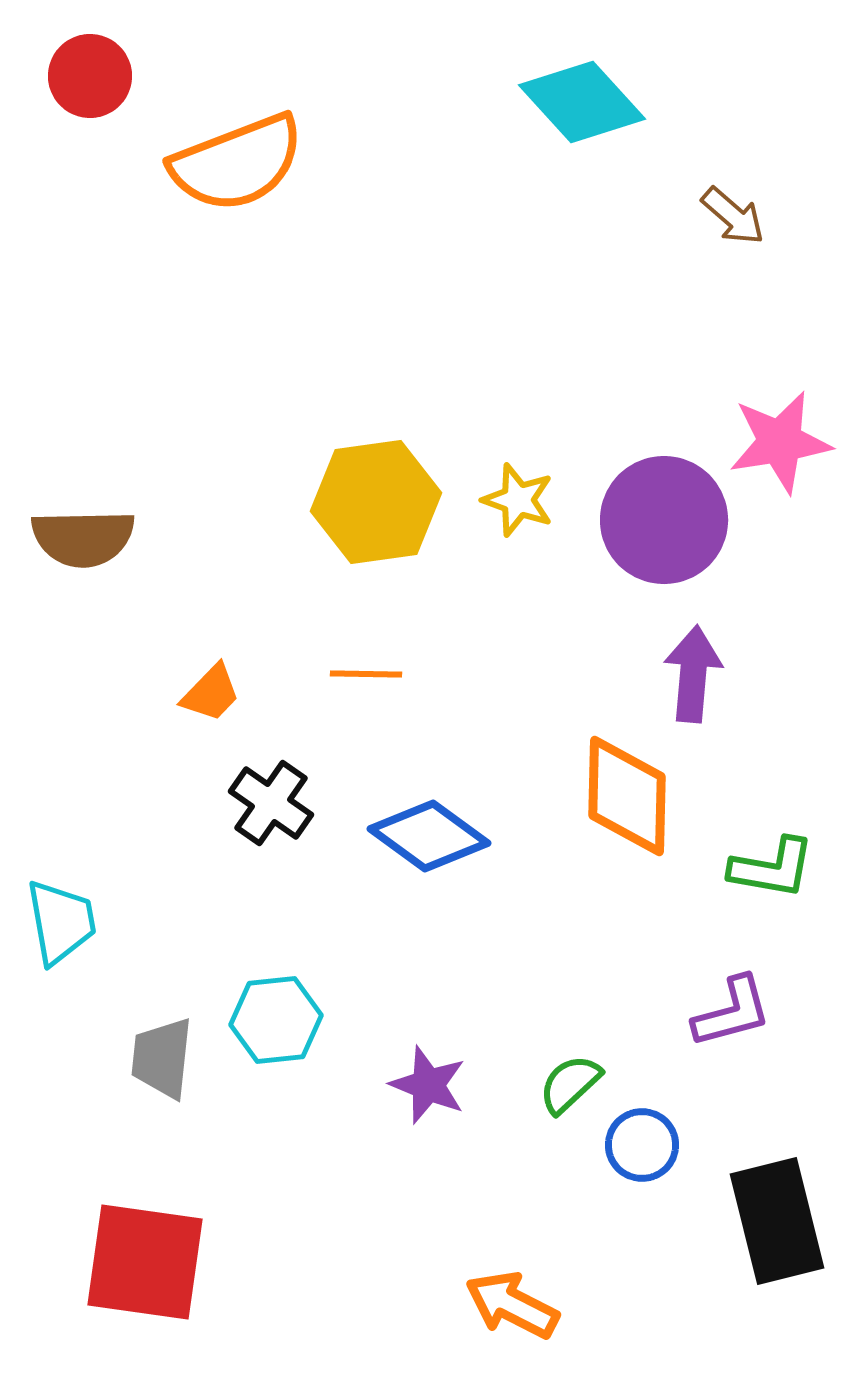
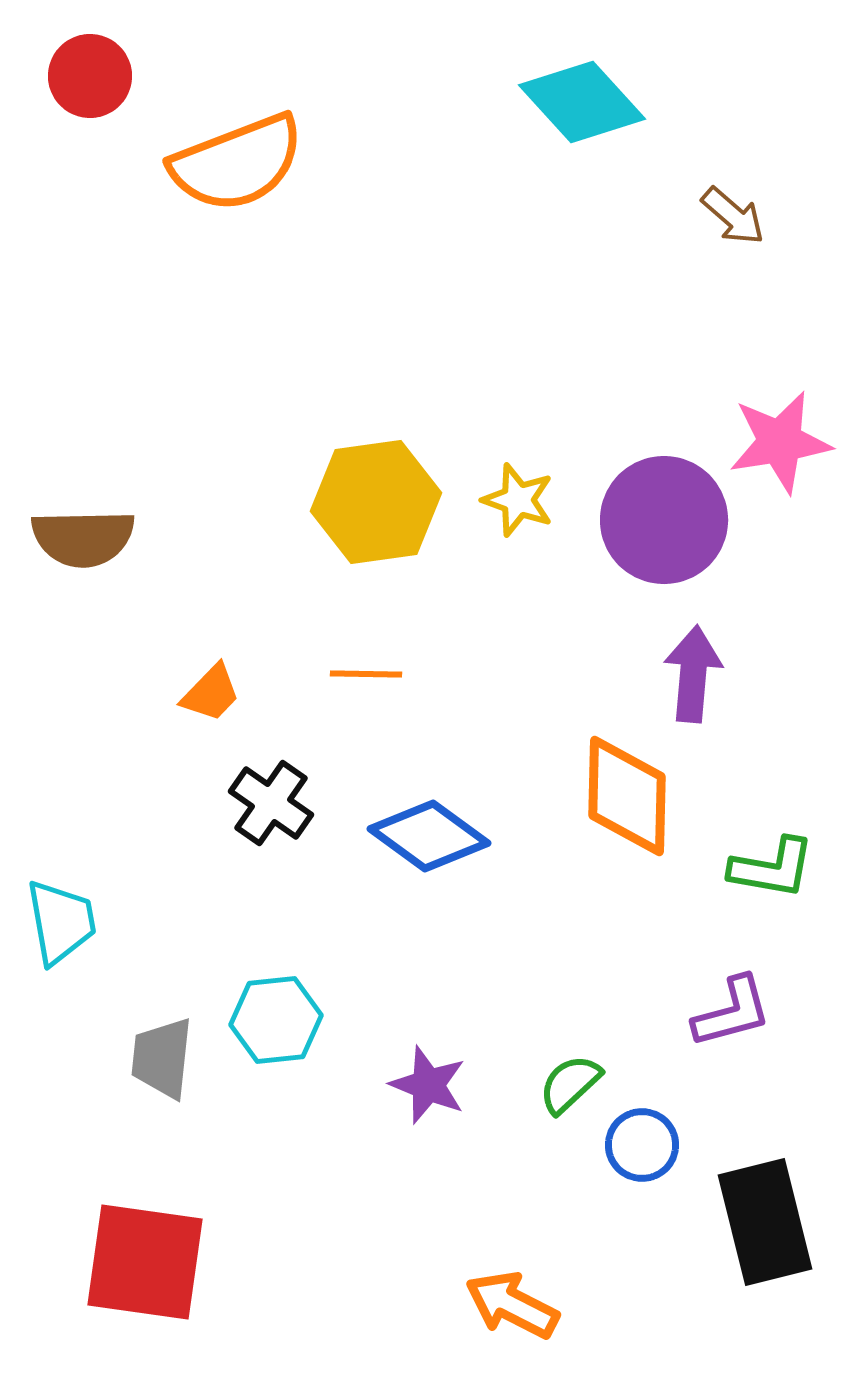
black rectangle: moved 12 px left, 1 px down
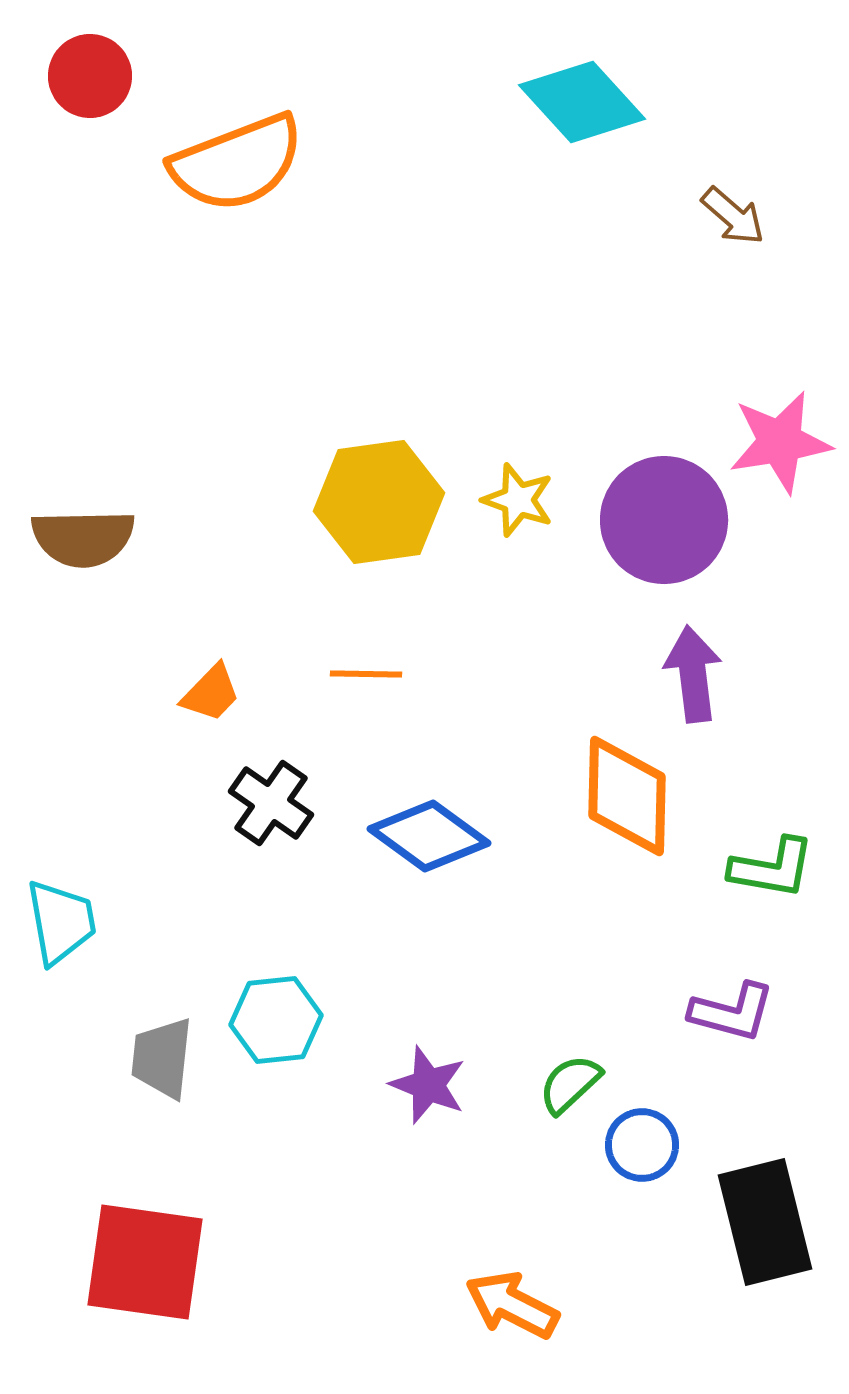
yellow hexagon: moved 3 px right
purple arrow: rotated 12 degrees counterclockwise
purple L-shape: rotated 30 degrees clockwise
